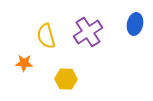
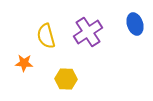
blue ellipse: rotated 30 degrees counterclockwise
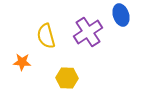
blue ellipse: moved 14 px left, 9 px up
orange star: moved 2 px left, 1 px up
yellow hexagon: moved 1 px right, 1 px up
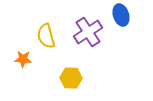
orange star: moved 1 px right, 3 px up
yellow hexagon: moved 4 px right
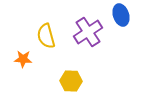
yellow hexagon: moved 3 px down
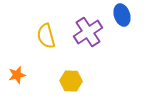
blue ellipse: moved 1 px right
orange star: moved 6 px left, 16 px down; rotated 18 degrees counterclockwise
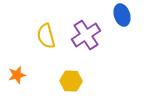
purple cross: moved 2 px left, 3 px down
